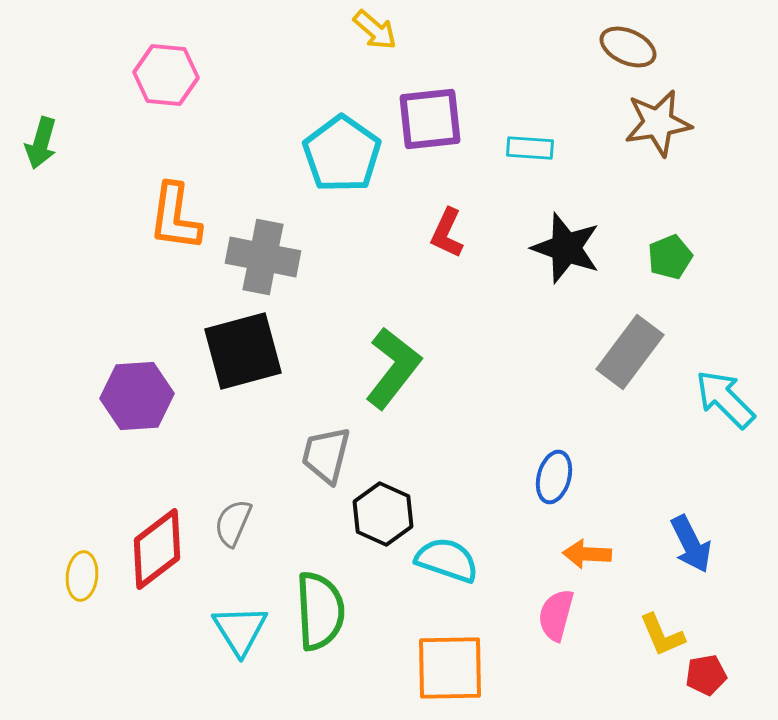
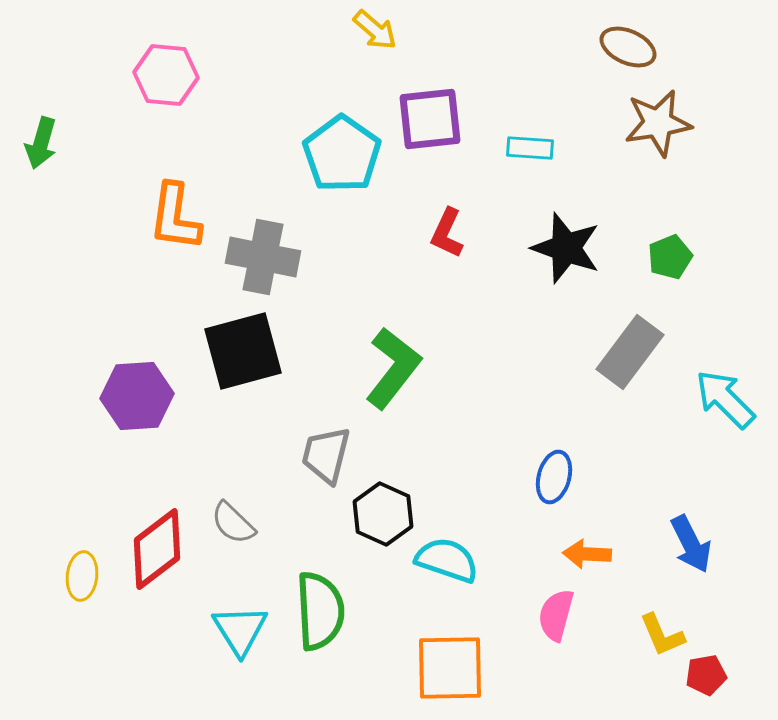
gray semicircle: rotated 69 degrees counterclockwise
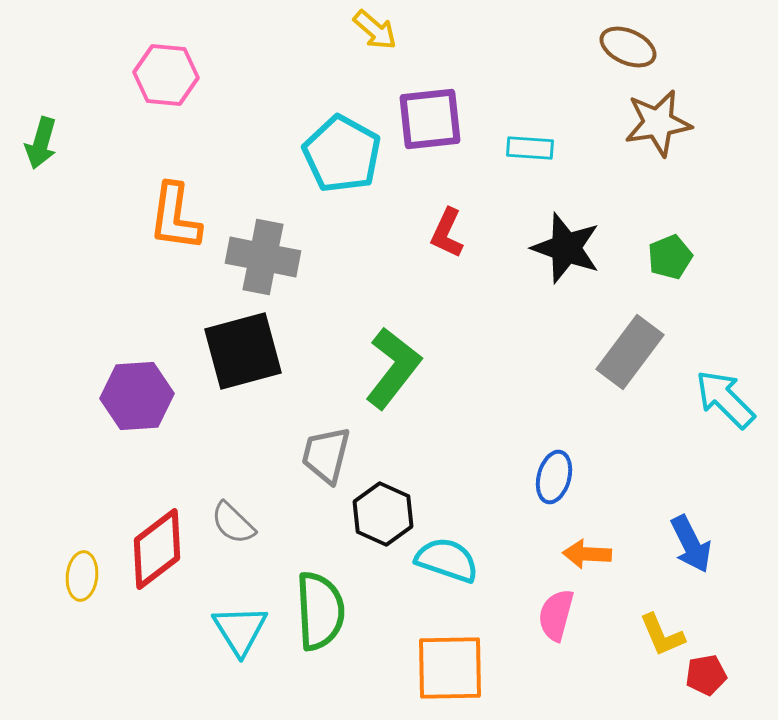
cyan pentagon: rotated 6 degrees counterclockwise
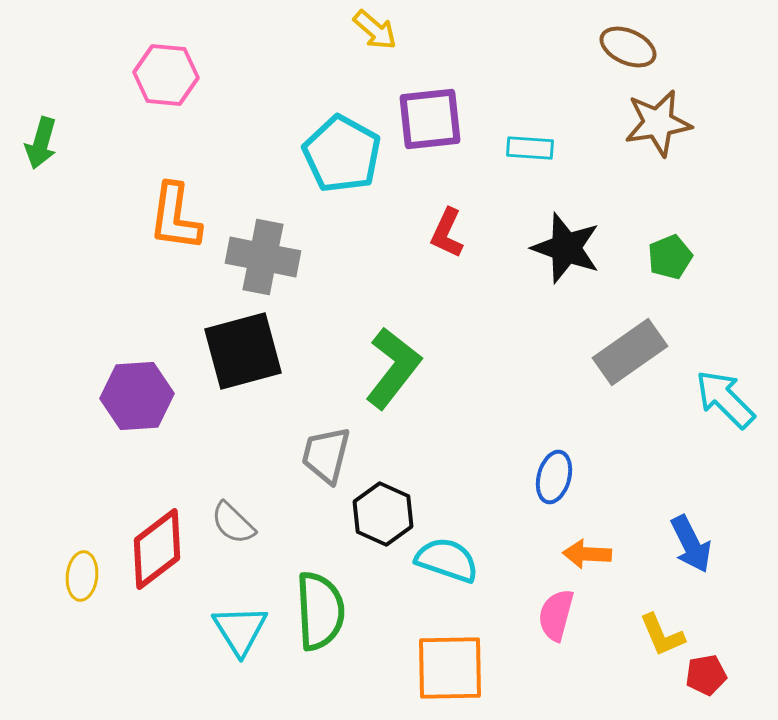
gray rectangle: rotated 18 degrees clockwise
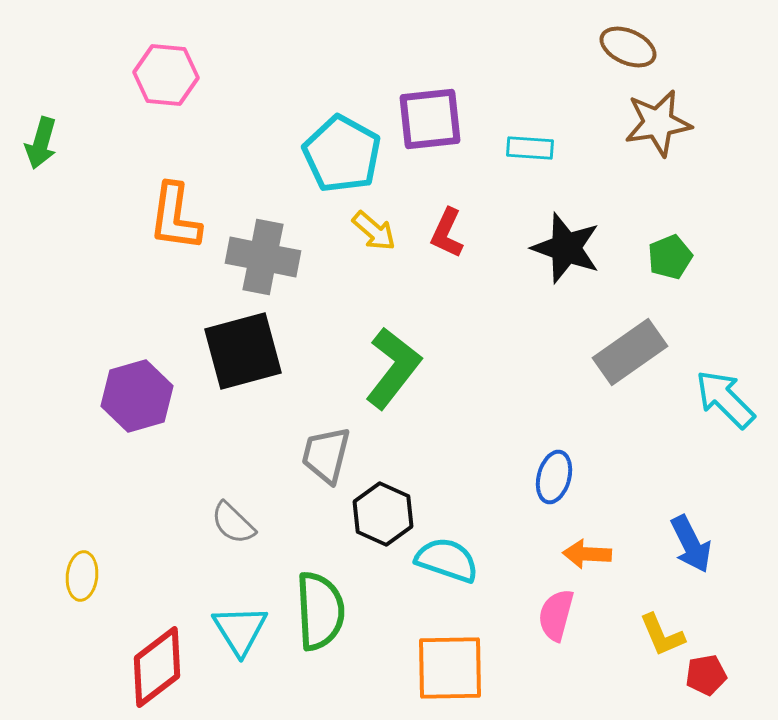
yellow arrow: moved 1 px left, 201 px down
purple hexagon: rotated 12 degrees counterclockwise
red diamond: moved 118 px down
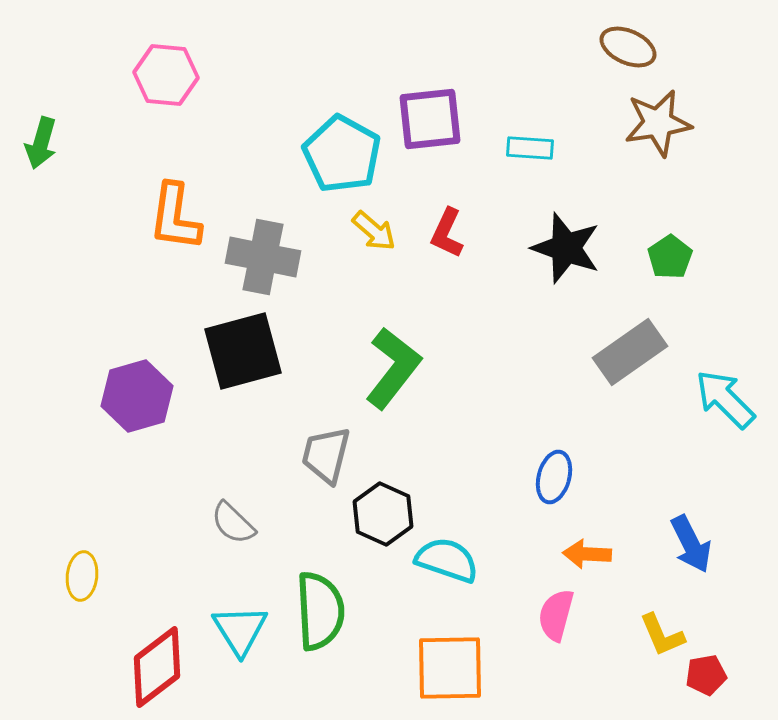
green pentagon: rotated 12 degrees counterclockwise
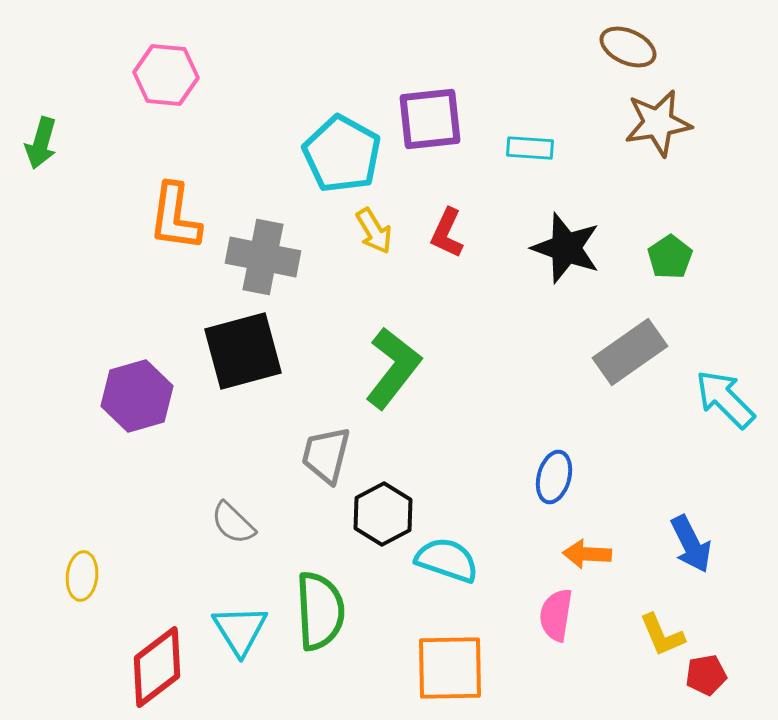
yellow arrow: rotated 18 degrees clockwise
black hexagon: rotated 8 degrees clockwise
pink semicircle: rotated 6 degrees counterclockwise
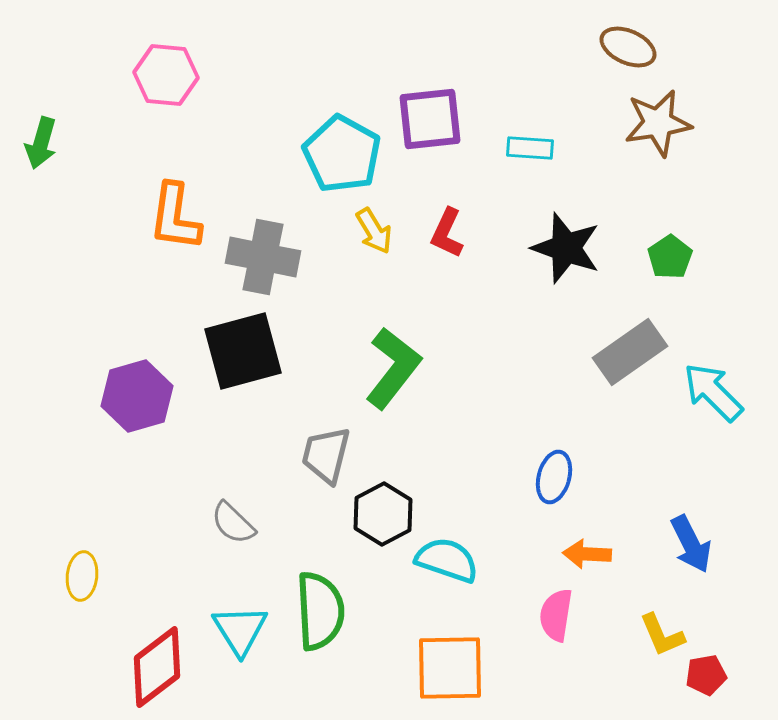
cyan arrow: moved 12 px left, 7 px up
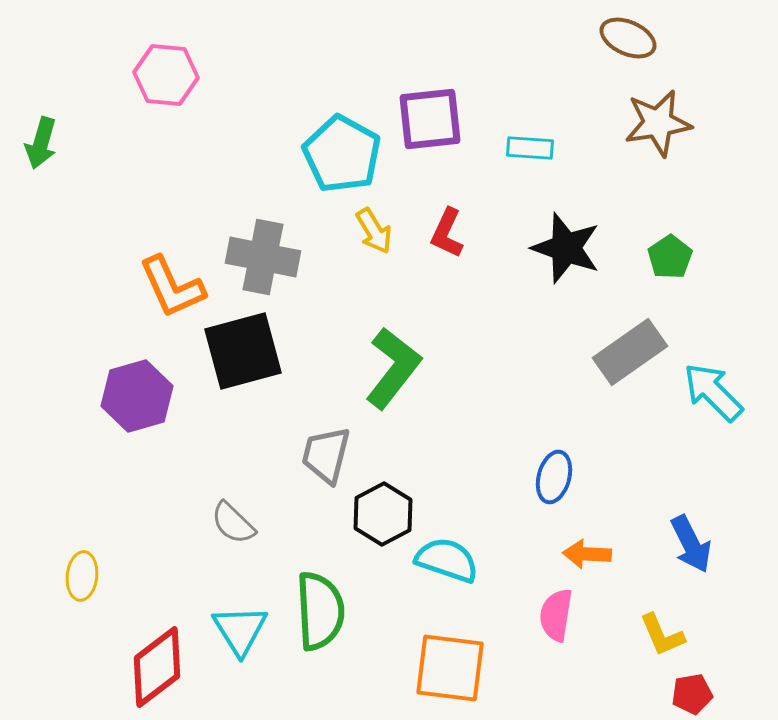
brown ellipse: moved 9 px up
orange L-shape: moved 3 px left, 70 px down; rotated 32 degrees counterclockwise
orange square: rotated 8 degrees clockwise
red pentagon: moved 14 px left, 19 px down
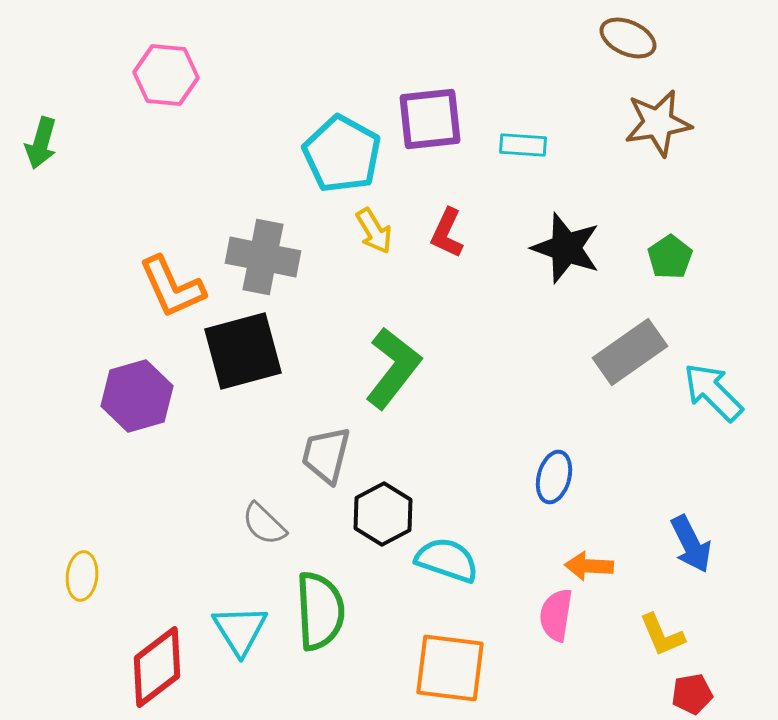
cyan rectangle: moved 7 px left, 3 px up
gray semicircle: moved 31 px right, 1 px down
orange arrow: moved 2 px right, 12 px down
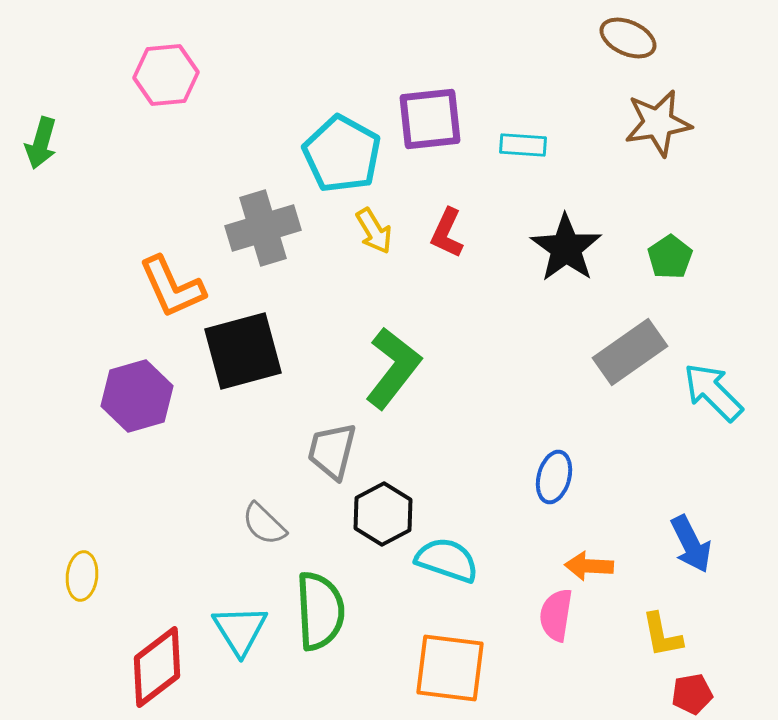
pink hexagon: rotated 10 degrees counterclockwise
black star: rotated 16 degrees clockwise
gray cross: moved 29 px up; rotated 28 degrees counterclockwise
gray trapezoid: moved 6 px right, 4 px up
yellow L-shape: rotated 12 degrees clockwise
